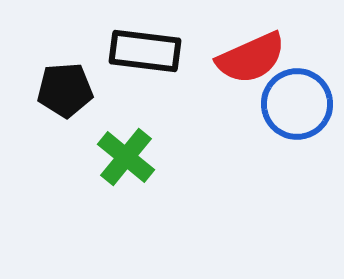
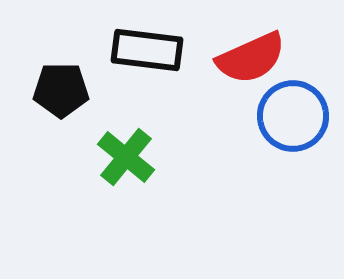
black rectangle: moved 2 px right, 1 px up
black pentagon: moved 4 px left; rotated 4 degrees clockwise
blue circle: moved 4 px left, 12 px down
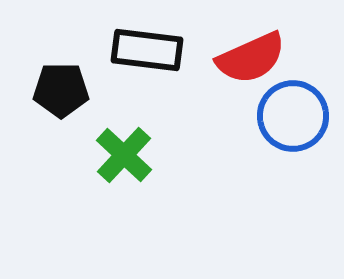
green cross: moved 2 px left, 2 px up; rotated 4 degrees clockwise
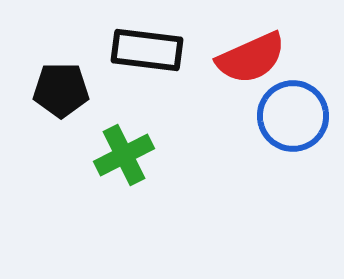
green cross: rotated 20 degrees clockwise
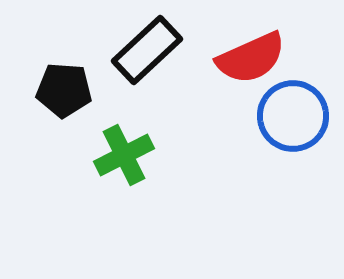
black rectangle: rotated 50 degrees counterclockwise
black pentagon: moved 3 px right; rotated 4 degrees clockwise
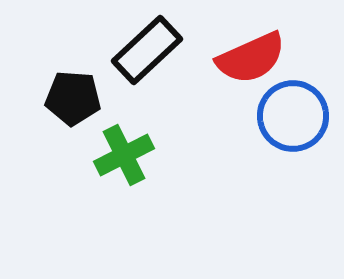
black pentagon: moved 9 px right, 8 px down
